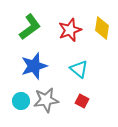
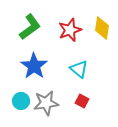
blue star: rotated 20 degrees counterclockwise
gray star: moved 3 px down
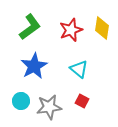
red star: moved 1 px right
blue star: rotated 8 degrees clockwise
gray star: moved 3 px right, 4 px down
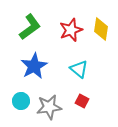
yellow diamond: moved 1 px left, 1 px down
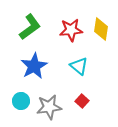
red star: rotated 15 degrees clockwise
cyan triangle: moved 3 px up
red square: rotated 16 degrees clockwise
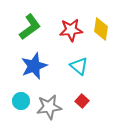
blue star: rotated 8 degrees clockwise
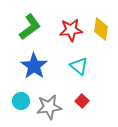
blue star: rotated 16 degrees counterclockwise
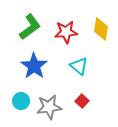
red star: moved 5 px left, 2 px down
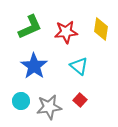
green L-shape: rotated 12 degrees clockwise
red square: moved 2 px left, 1 px up
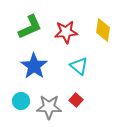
yellow diamond: moved 2 px right, 1 px down
red square: moved 4 px left
gray star: rotated 10 degrees clockwise
